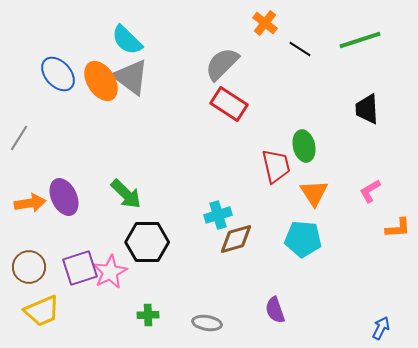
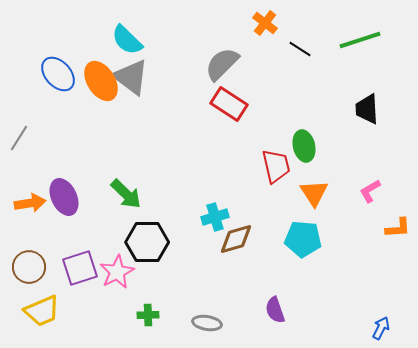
cyan cross: moved 3 px left, 2 px down
pink star: moved 7 px right
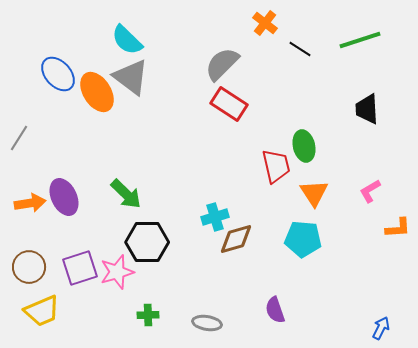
orange ellipse: moved 4 px left, 11 px down
pink star: rotated 12 degrees clockwise
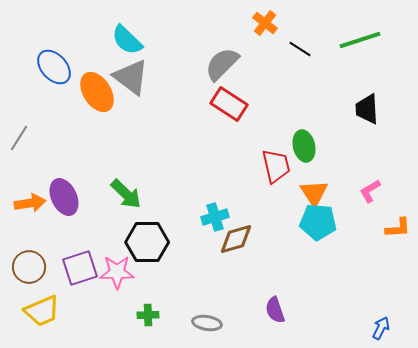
blue ellipse: moved 4 px left, 7 px up
cyan pentagon: moved 15 px right, 17 px up
pink star: rotated 16 degrees clockwise
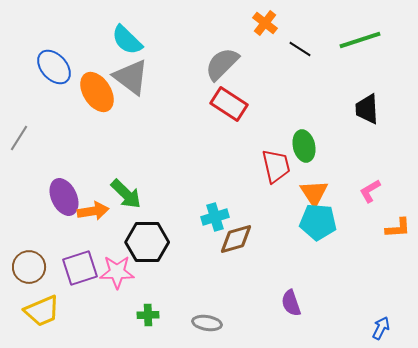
orange arrow: moved 63 px right, 8 px down
purple semicircle: moved 16 px right, 7 px up
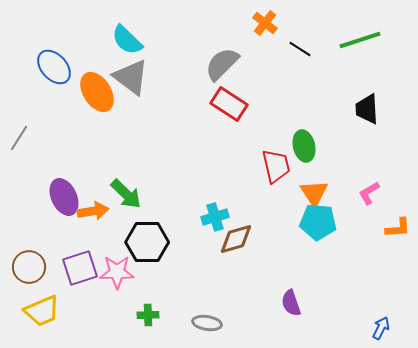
pink L-shape: moved 1 px left, 2 px down
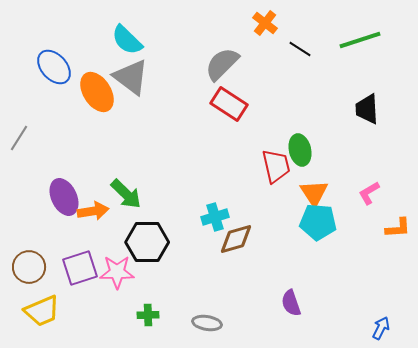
green ellipse: moved 4 px left, 4 px down
